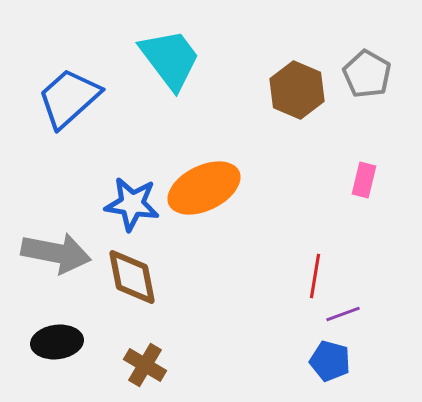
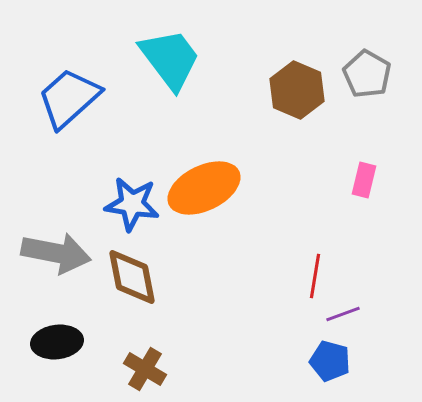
brown cross: moved 4 px down
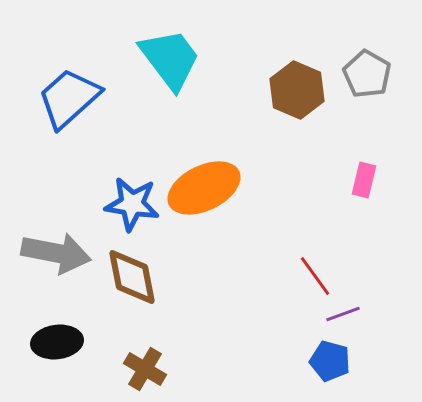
red line: rotated 45 degrees counterclockwise
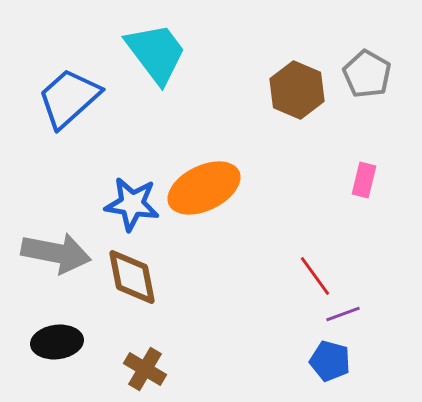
cyan trapezoid: moved 14 px left, 6 px up
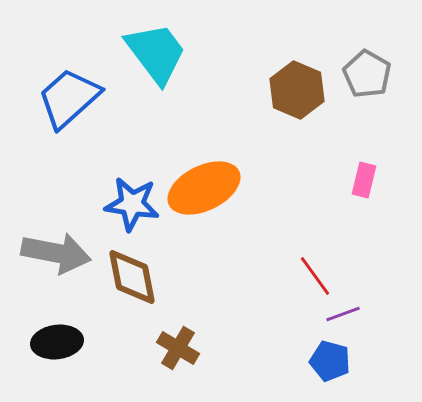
brown cross: moved 33 px right, 21 px up
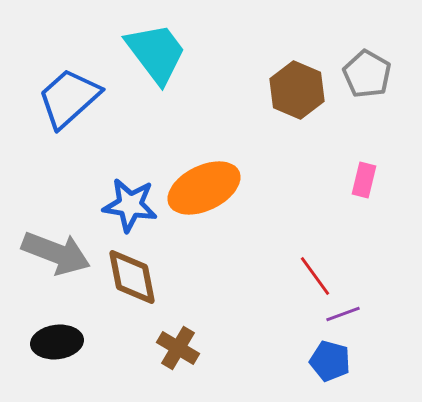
blue star: moved 2 px left, 1 px down
gray arrow: rotated 10 degrees clockwise
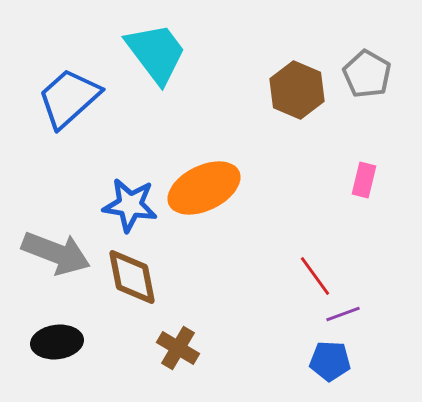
blue pentagon: rotated 12 degrees counterclockwise
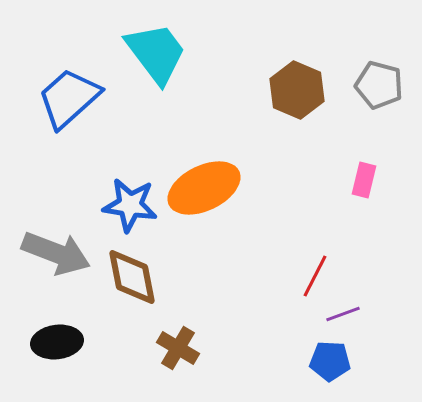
gray pentagon: moved 12 px right, 11 px down; rotated 15 degrees counterclockwise
red line: rotated 63 degrees clockwise
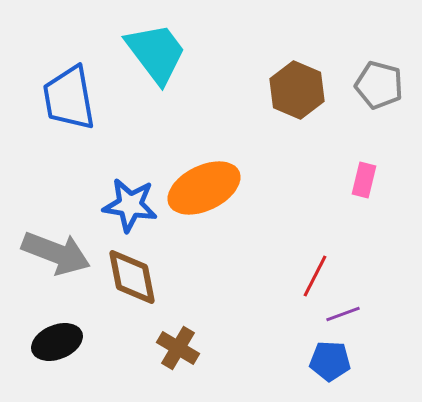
blue trapezoid: rotated 58 degrees counterclockwise
black ellipse: rotated 15 degrees counterclockwise
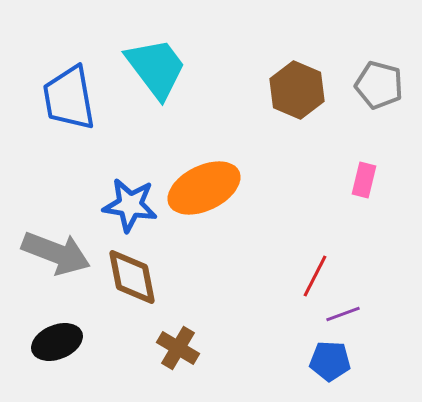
cyan trapezoid: moved 15 px down
